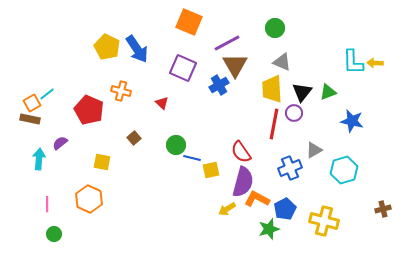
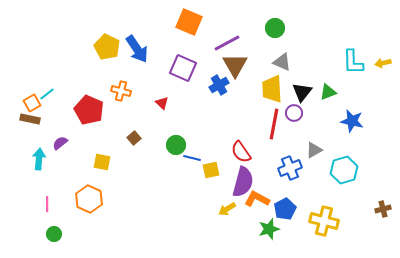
yellow arrow at (375, 63): moved 8 px right; rotated 14 degrees counterclockwise
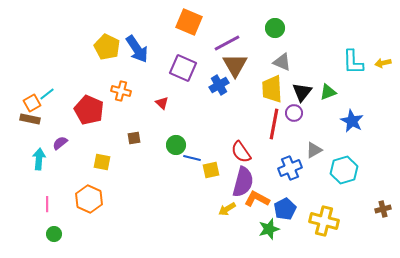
blue star at (352, 121): rotated 15 degrees clockwise
brown square at (134, 138): rotated 32 degrees clockwise
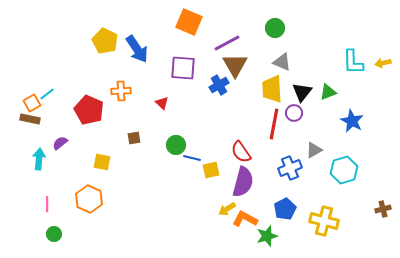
yellow pentagon at (107, 47): moved 2 px left, 6 px up
purple square at (183, 68): rotated 20 degrees counterclockwise
orange cross at (121, 91): rotated 18 degrees counterclockwise
orange L-shape at (257, 199): moved 12 px left, 20 px down
green star at (269, 229): moved 2 px left, 7 px down
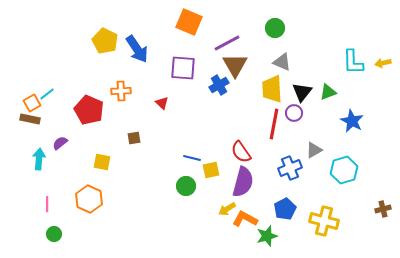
green circle at (176, 145): moved 10 px right, 41 px down
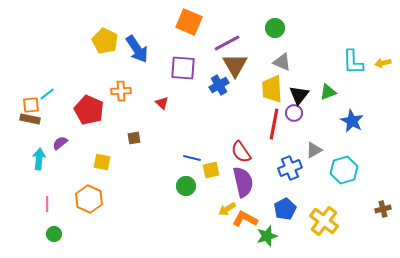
black triangle at (302, 92): moved 3 px left, 3 px down
orange square at (32, 103): moved 1 px left, 2 px down; rotated 24 degrees clockwise
purple semicircle at (243, 182): rotated 28 degrees counterclockwise
yellow cross at (324, 221): rotated 24 degrees clockwise
